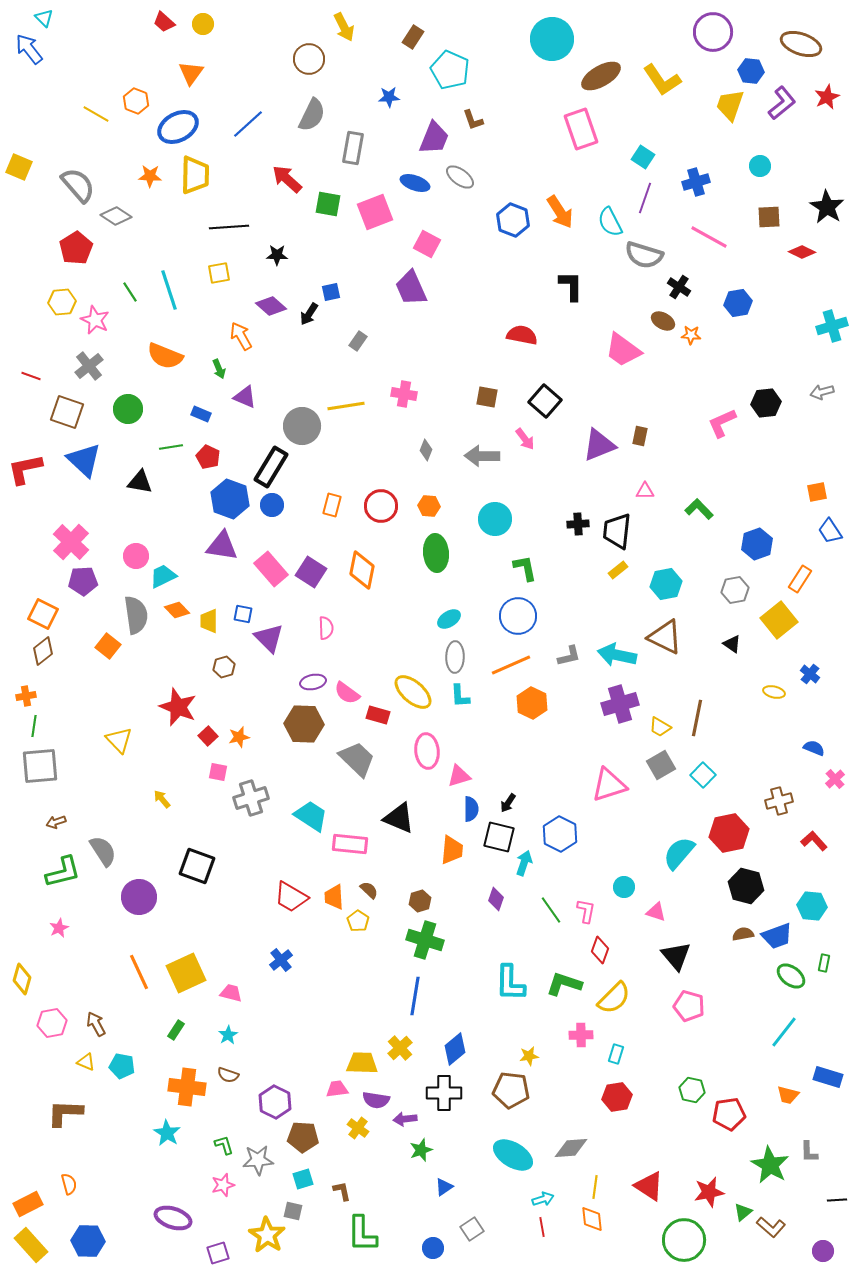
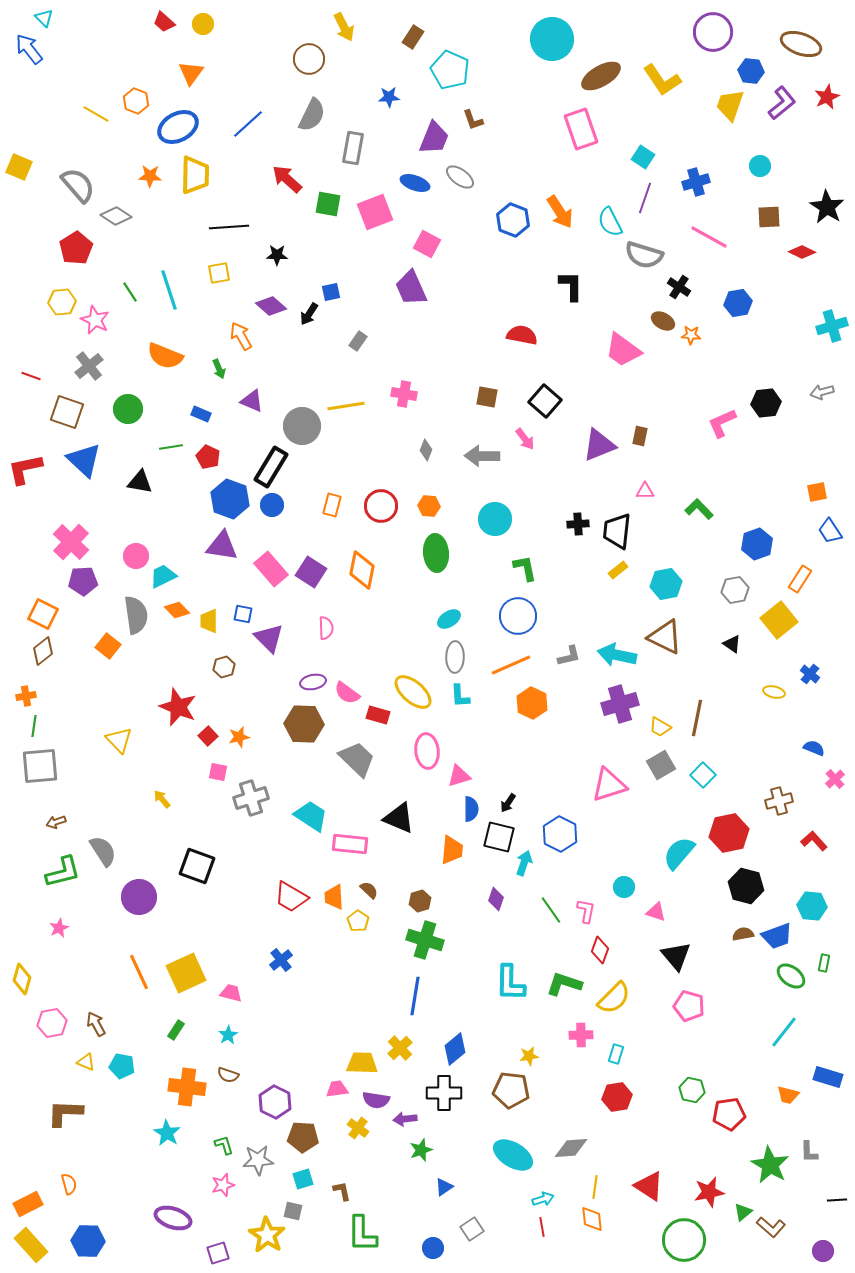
purple triangle at (245, 397): moved 7 px right, 4 px down
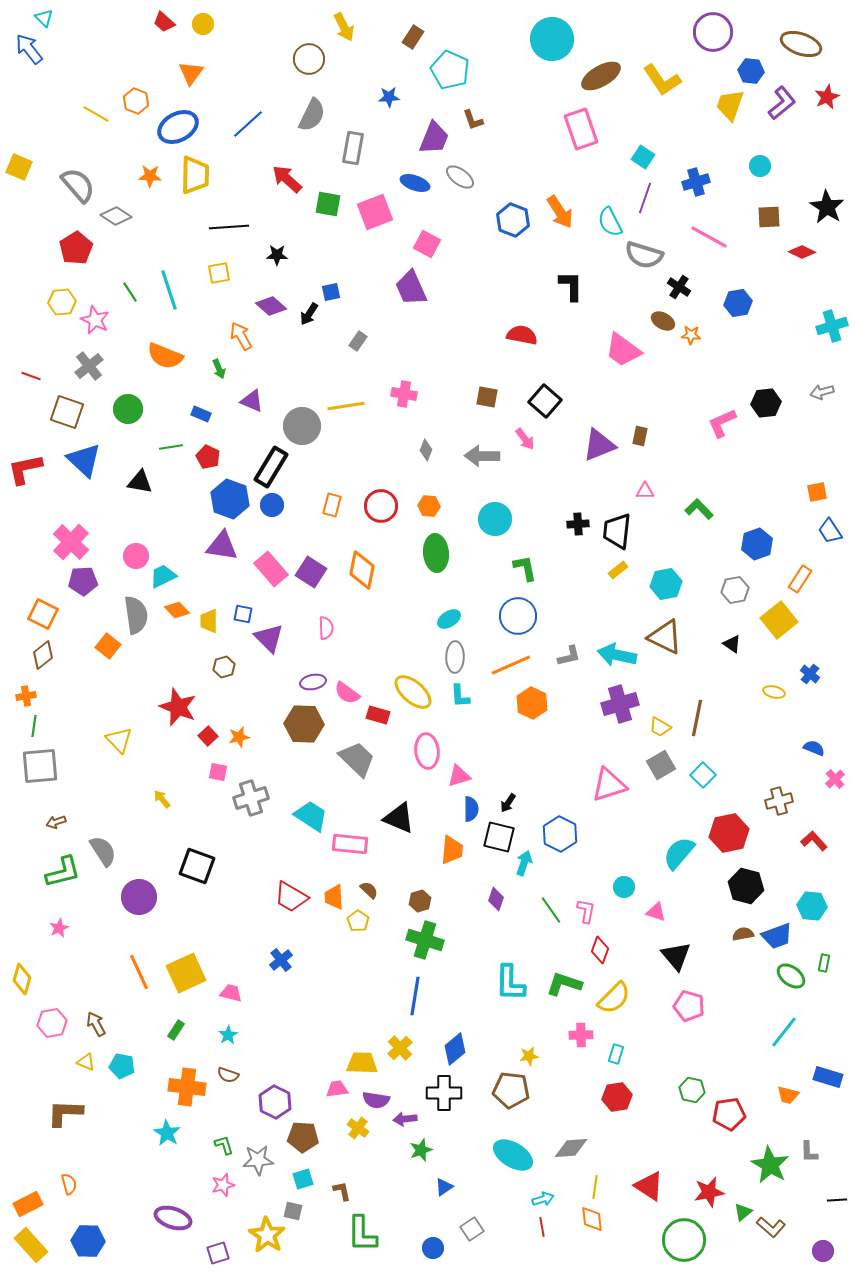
brown diamond at (43, 651): moved 4 px down
